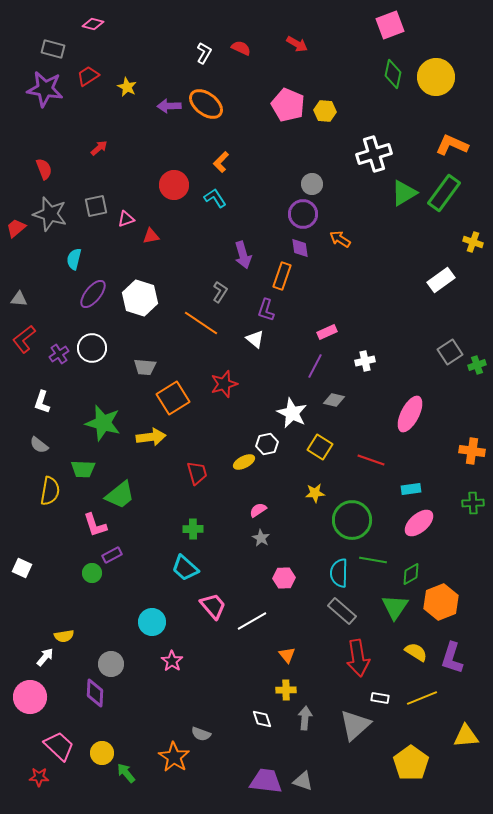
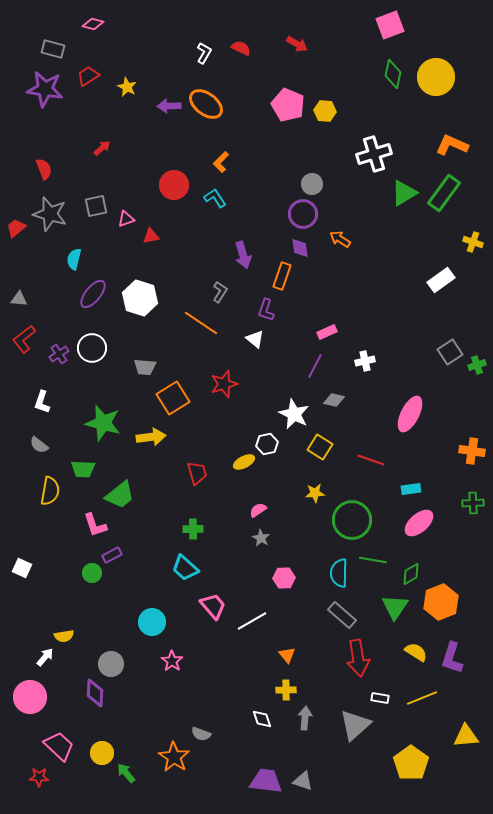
red arrow at (99, 148): moved 3 px right
white star at (292, 413): moved 2 px right, 1 px down
gray rectangle at (342, 611): moved 4 px down
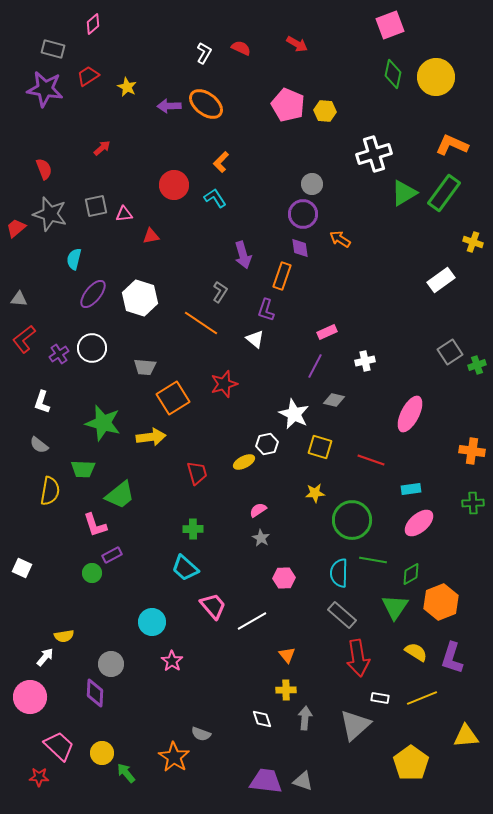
pink diamond at (93, 24): rotated 55 degrees counterclockwise
pink triangle at (126, 219): moved 2 px left, 5 px up; rotated 12 degrees clockwise
yellow square at (320, 447): rotated 15 degrees counterclockwise
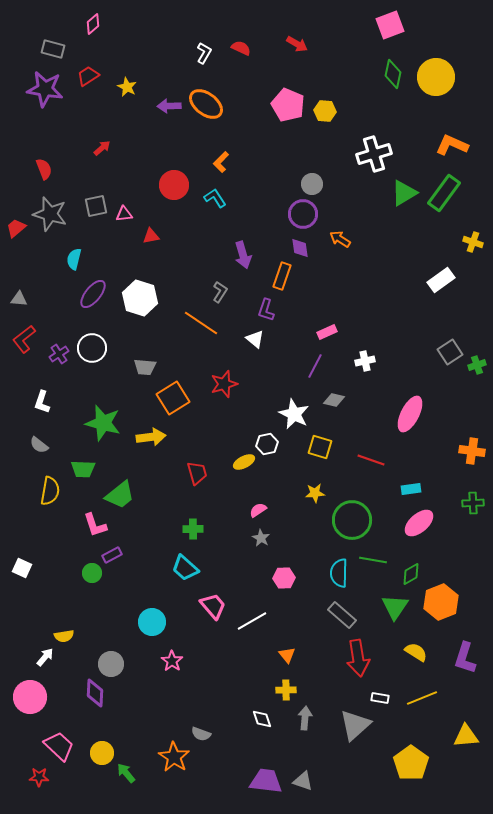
purple L-shape at (452, 658): moved 13 px right
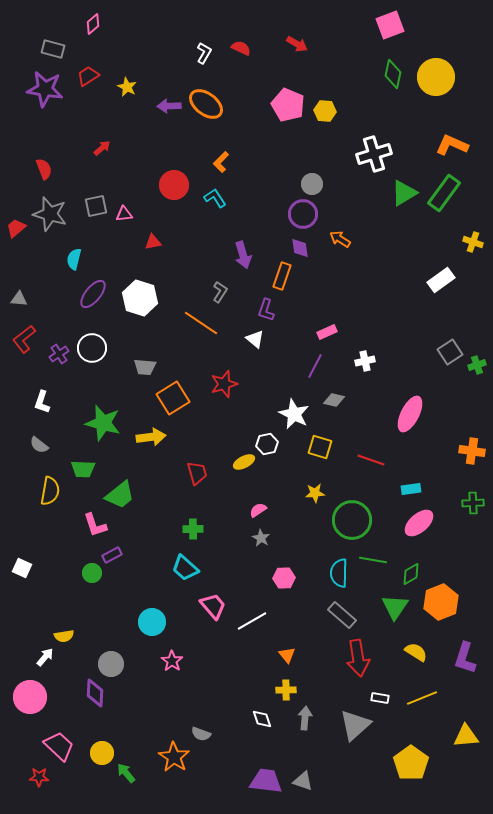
red triangle at (151, 236): moved 2 px right, 6 px down
